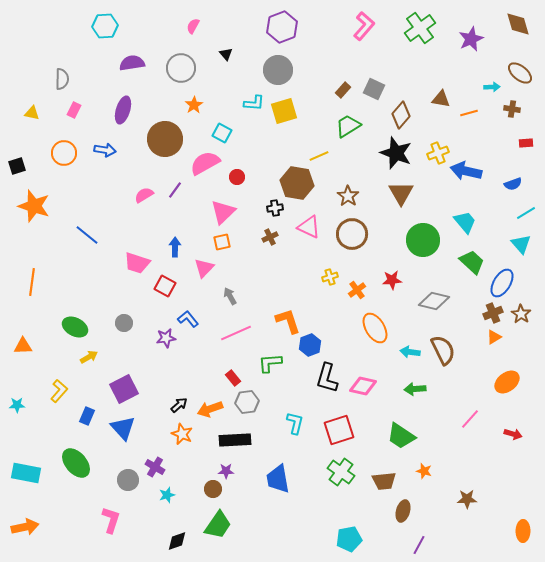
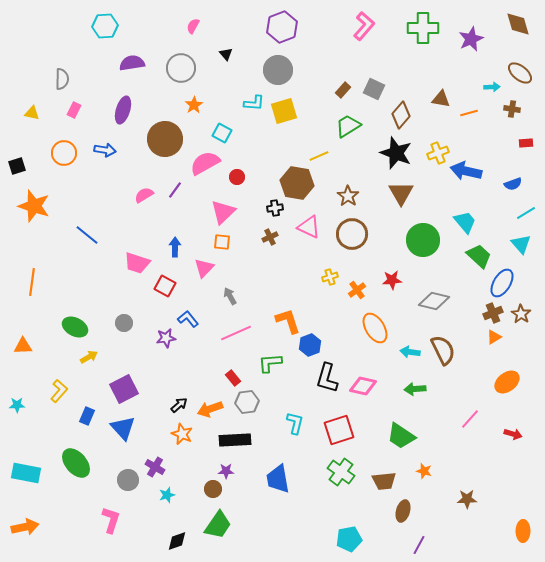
green cross at (420, 28): moved 3 px right; rotated 36 degrees clockwise
orange square at (222, 242): rotated 18 degrees clockwise
green trapezoid at (472, 262): moved 7 px right, 6 px up
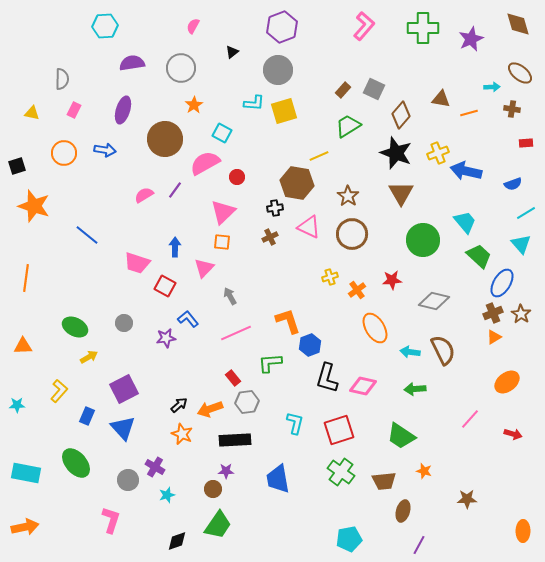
black triangle at (226, 54): moved 6 px right, 2 px up; rotated 32 degrees clockwise
orange line at (32, 282): moved 6 px left, 4 px up
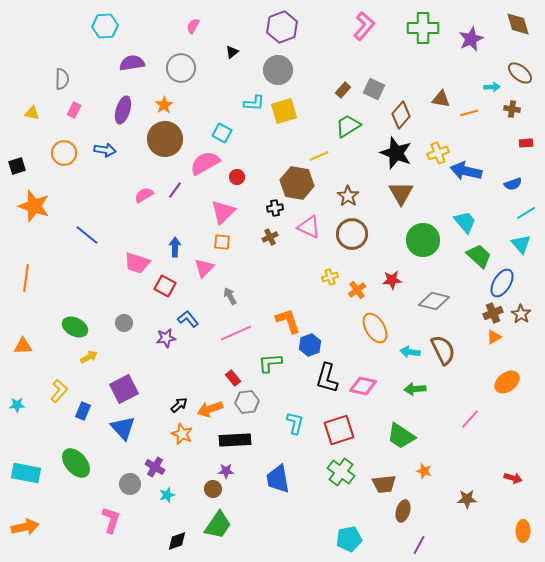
orange star at (194, 105): moved 30 px left
blue rectangle at (87, 416): moved 4 px left, 5 px up
red arrow at (513, 434): moved 44 px down
gray circle at (128, 480): moved 2 px right, 4 px down
brown trapezoid at (384, 481): moved 3 px down
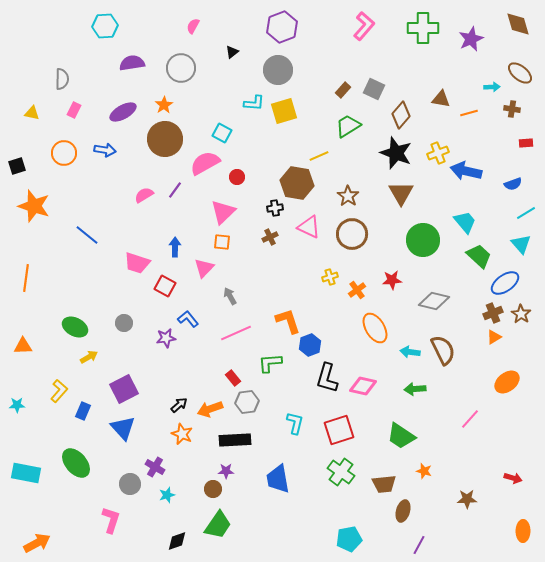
purple ellipse at (123, 110): moved 2 px down; rotated 44 degrees clockwise
blue ellipse at (502, 283): moved 3 px right; rotated 24 degrees clockwise
orange arrow at (25, 527): moved 12 px right, 16 px down; rotated 16 degrees counterclockwise
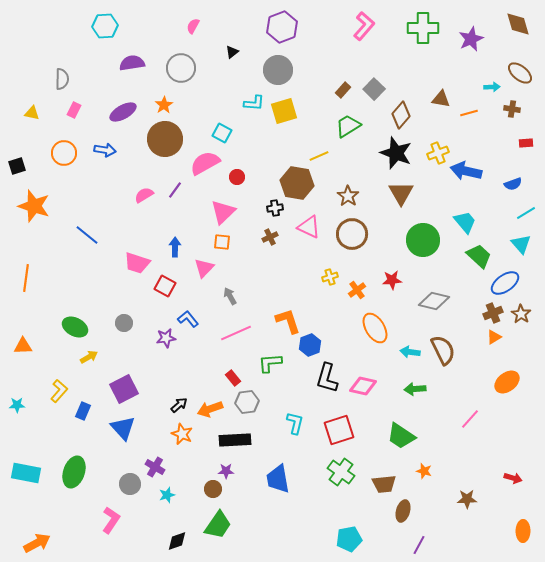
gray square at (374, 89): rotated 20 degrees clockwise
green ellipse at (76, 463): moved 2 px left, 9 px down; rotated 60 degrees clockwise
pink L-shape at (111, 520): rotated 16 degrees clockwise
